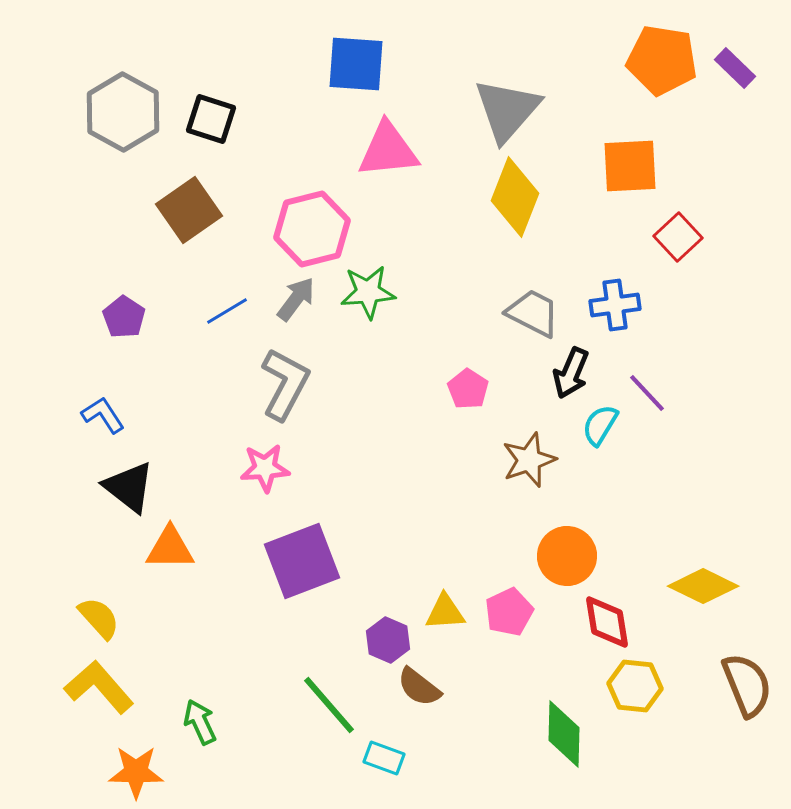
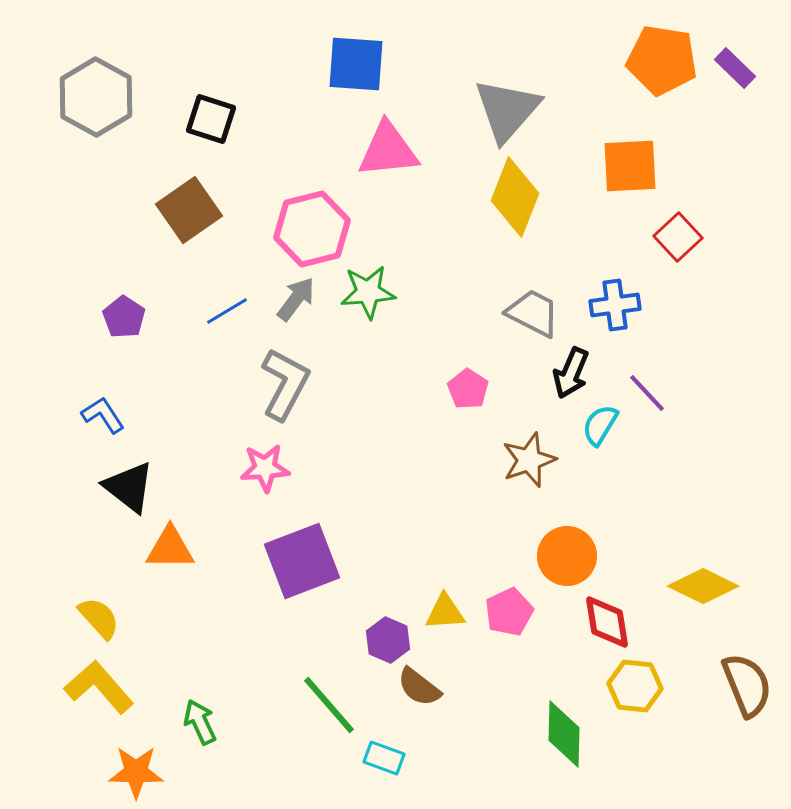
gray hexagon at (123, 112): moved 27 px left, 15 px up
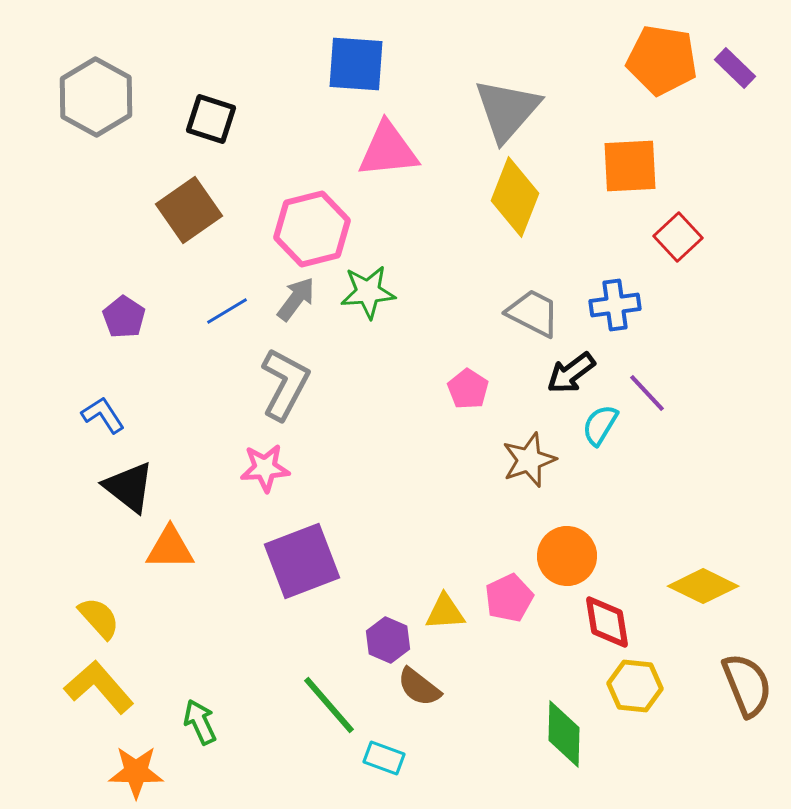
black arrow at (571, 373): rotated 30 degrees clockwise
pink pentagon at (509, 612): moved 14 px up
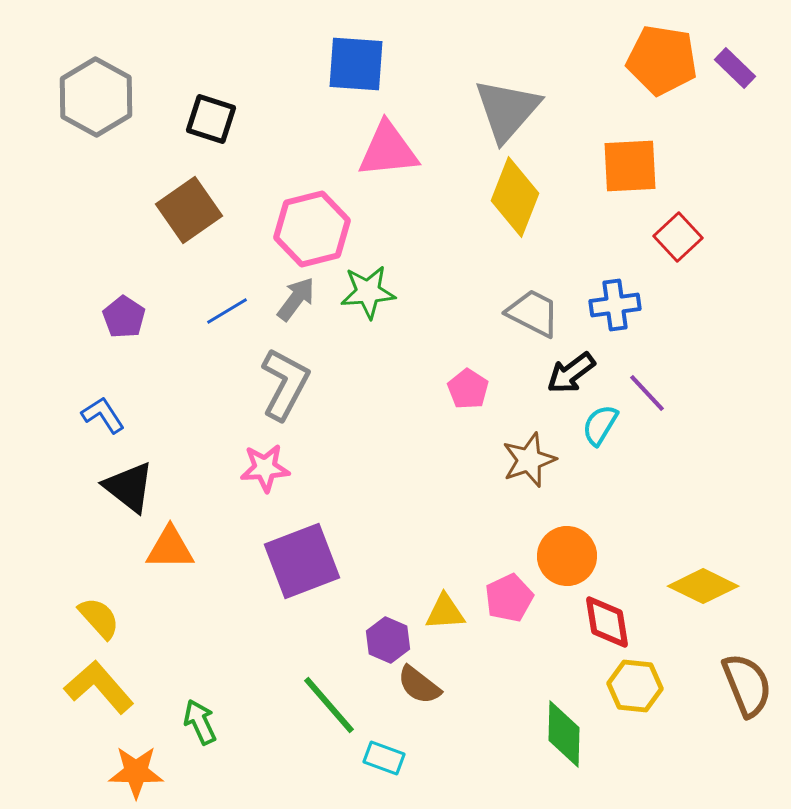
brown semicircle at (419, 687): moved 2 px up
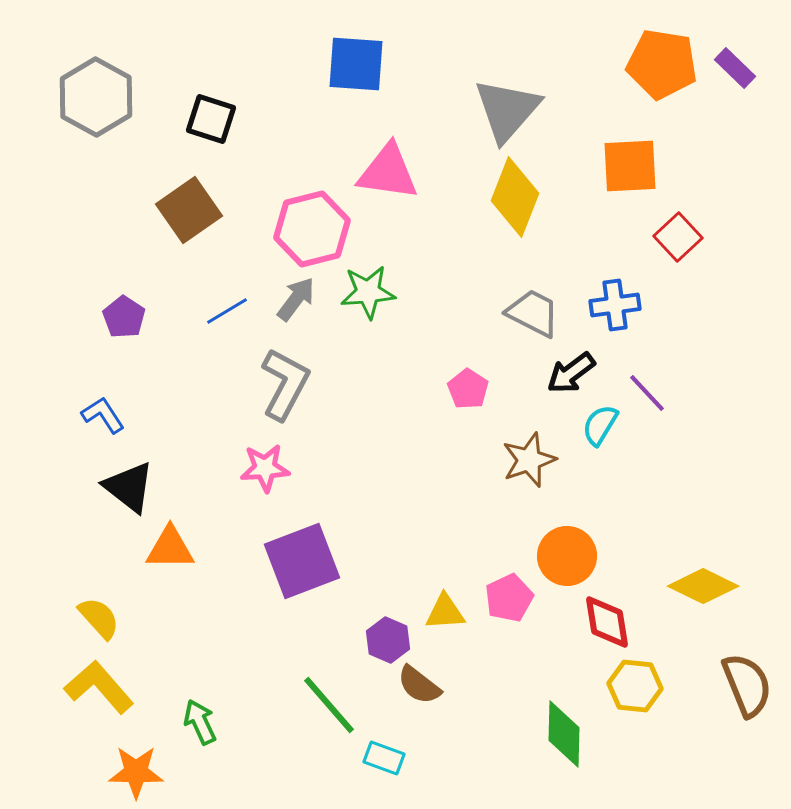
orange pentagon at (662, 60): moved 4 px down
pink triangle at (388, 150): moved 22 px down; rotated 14 degrees clockwise
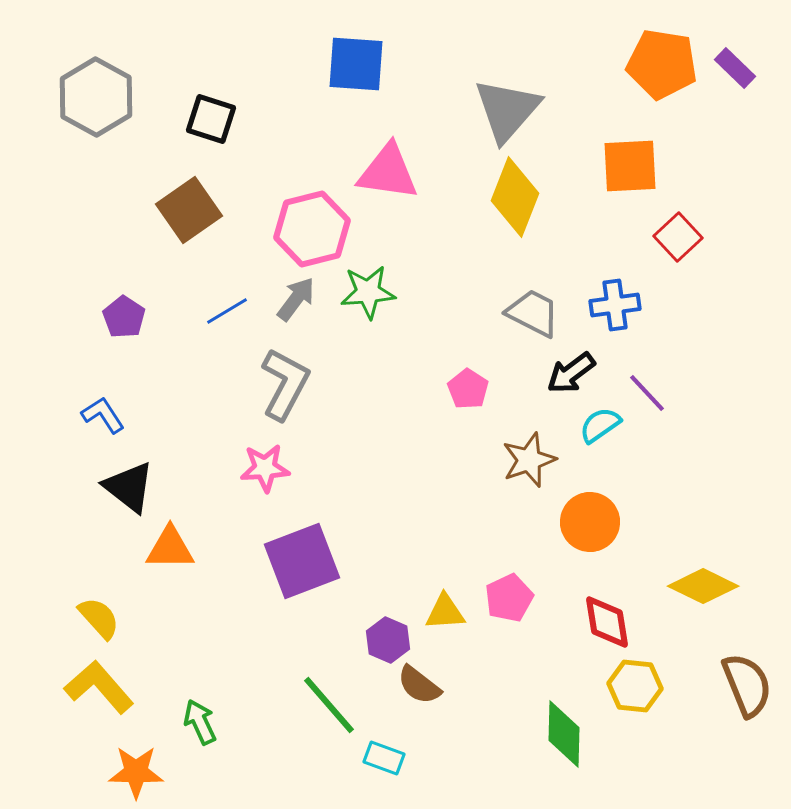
cyan semicircle at (600, 425): rotated 24 degrees clockwise
orange circle at (567, 556): moved 23 px right, 34 px up
